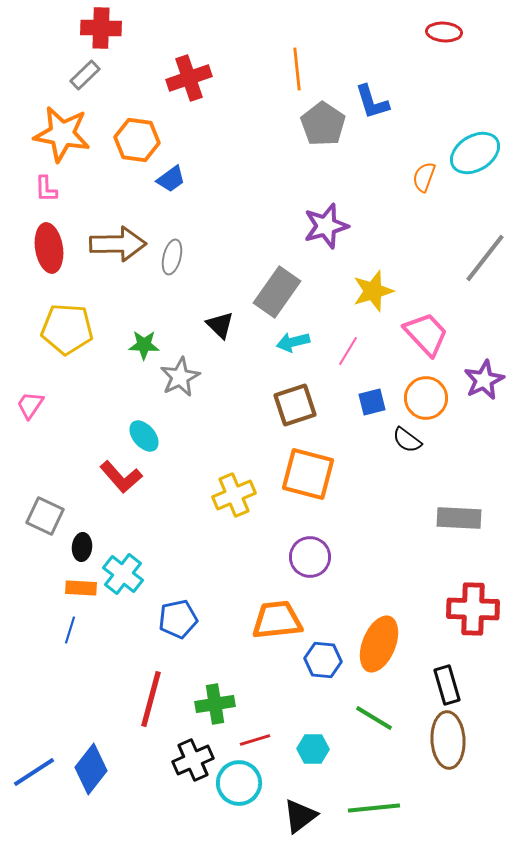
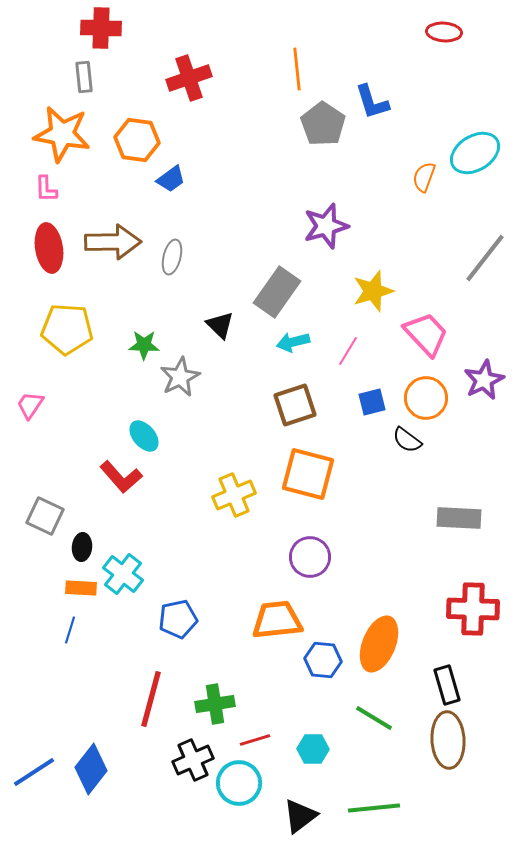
gray rectangle at (85, 75): moved 1 px left, 2 px down; rotated 52 degrees counterclockwise
brown arrow at (118, 244): moved 5 px left, 2 px up
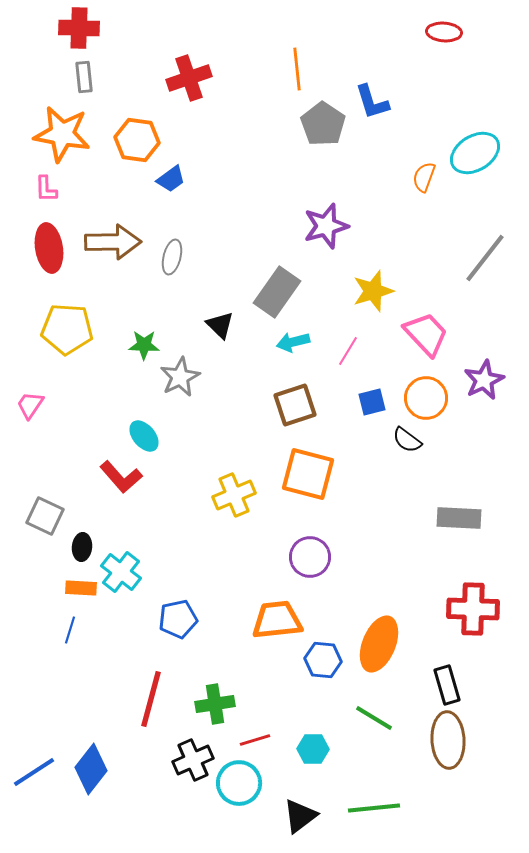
red cross at (101, 28): moved 22 px left
cyan cross at (123, 574): moved 2 px left, 2 px up
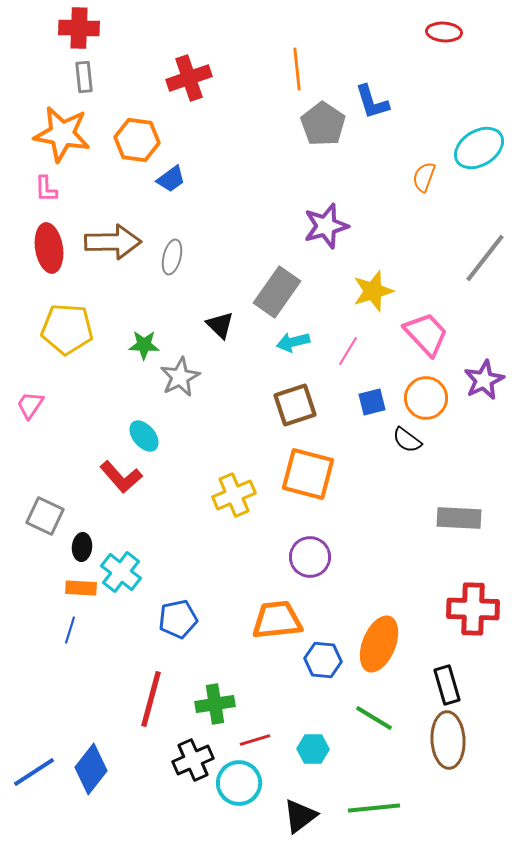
cyan ellipse at (475, 153): moved 4 px right, 5 px up
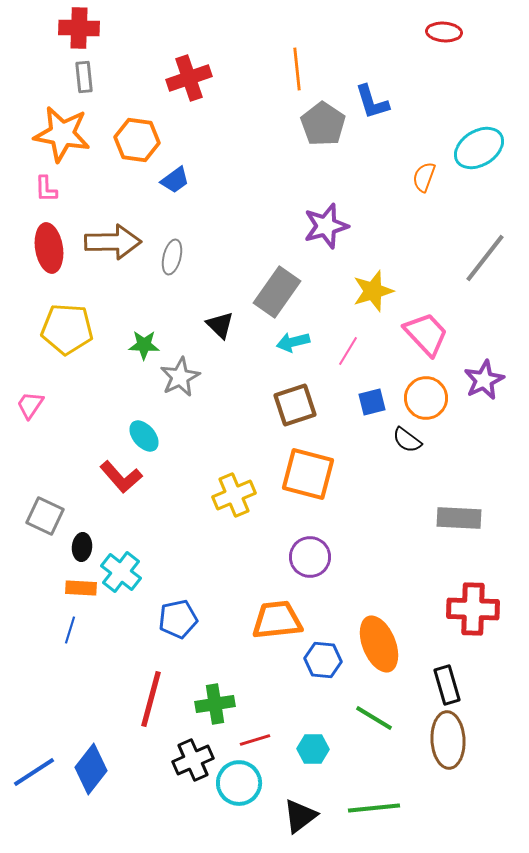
blue trapezoid at (171, 179): moved 4 px right, 1 px down
orange ellipse at (379, 644): rotated 44 degrees counterclockwise
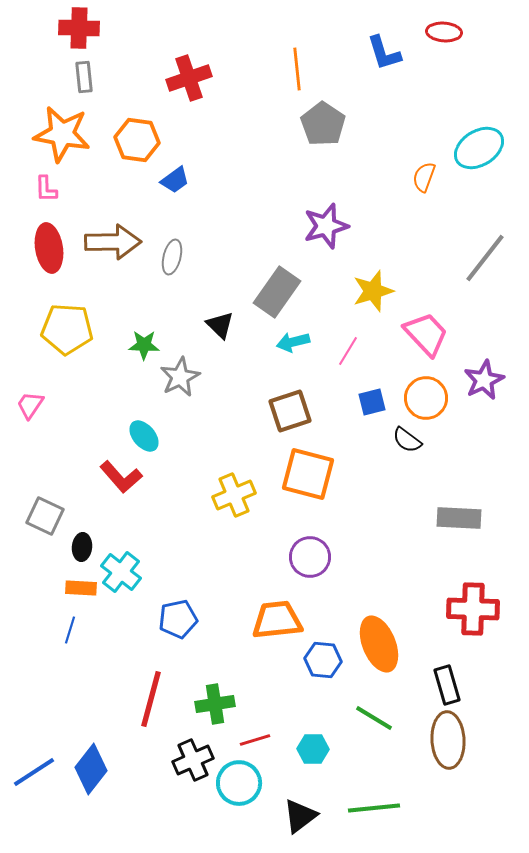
blue L-shape at (372, 102): moved 12 px right, 49 px up
brown square at (295, 405): moved 5 px left, 6 px down
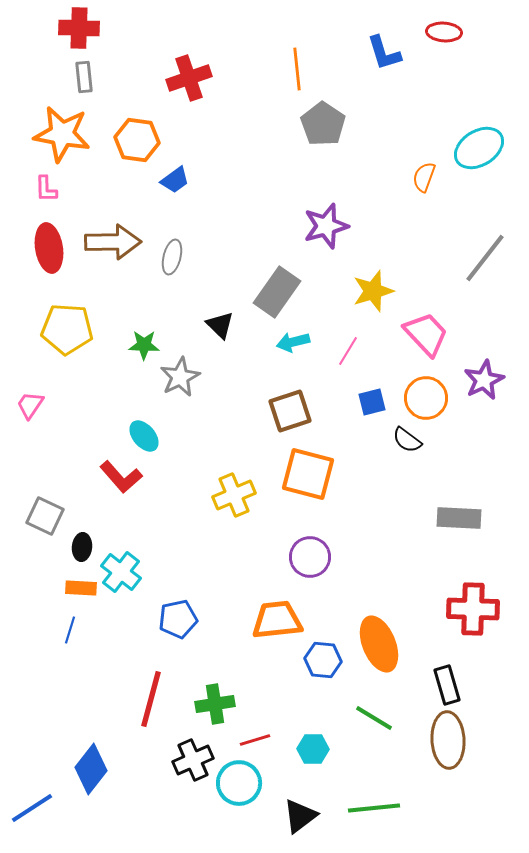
blue line at (34, 772): moved 2 px left, 36 px down
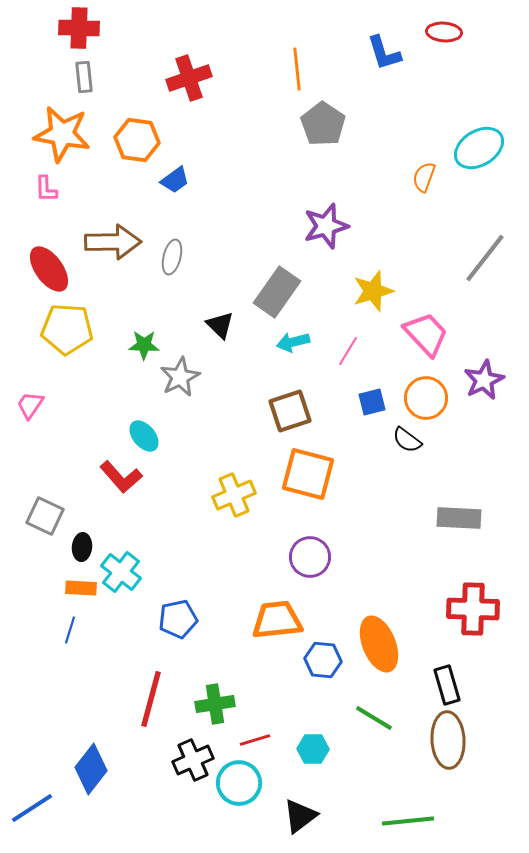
red ellipse at (49, 248): moved 21 px down; rotated 27 degrees counterclockwise
green line at (374, 808): moved 34 px right, 13 px down
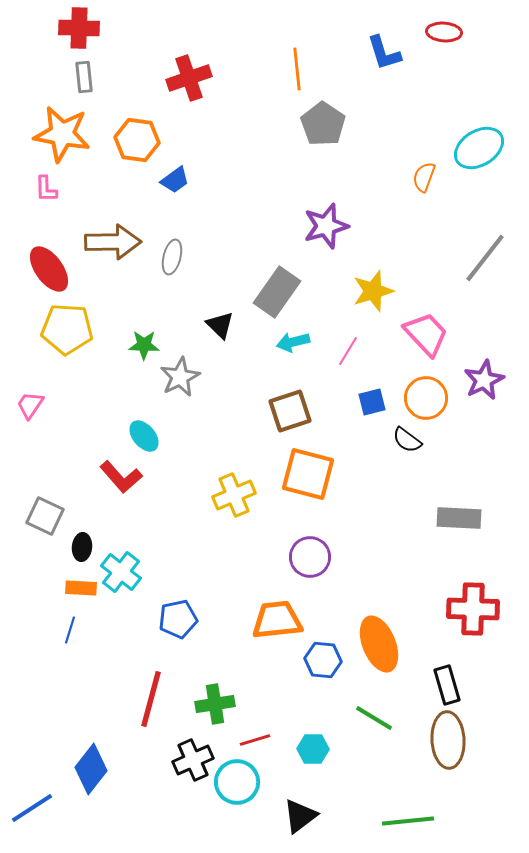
cyan circle at (239, 783): moved 2 px left, 1 px up
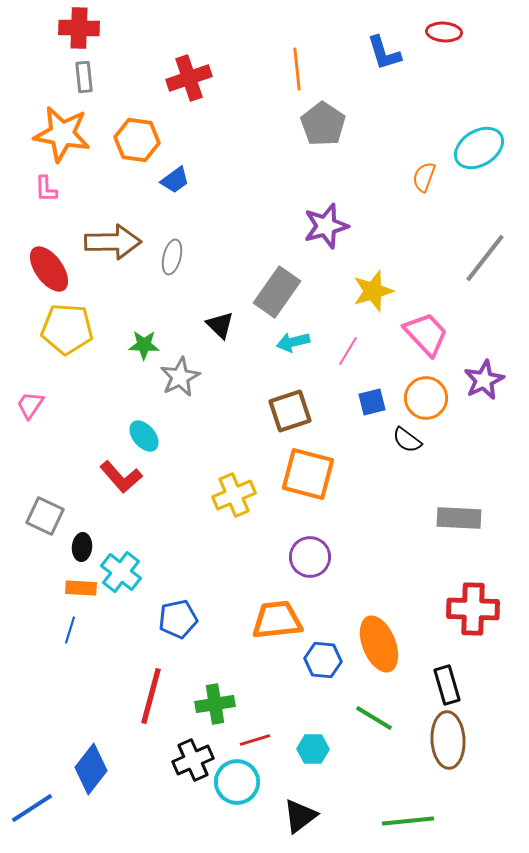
red line at (151, 699): moved 3 px up
